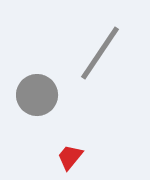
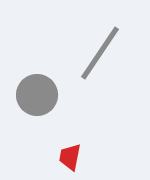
red trapezoid: rotated 28 degrees counterclockwise
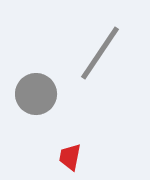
gray circle: moved 1 px left, 1 px up
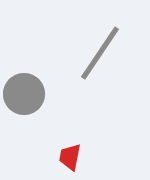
gray circle: moved 12 px left
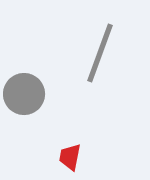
gray line: rotated 14 degrees counterclockwise
